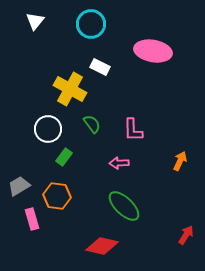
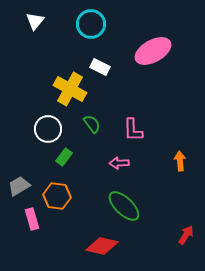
pink ellipse: rotated 39 degrees counterclockwise
orange arrow: rotated 30 degrees counterclockwise
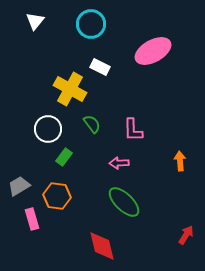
green ellipse: moved 4 px up
red diamond: rotated 64 degrees clockwise
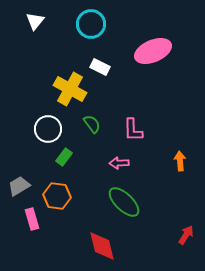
pink ellipse: rotated 6 degrees clockwise
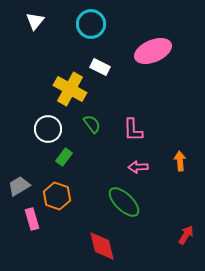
pink arrow: moved 19 px right, 4 px down
orange hexagon: rotated 12 degrees clockwise
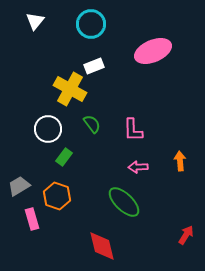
white rectangle: moved 6 px left, 1 px up; rotated 48 degrees counterclockwise
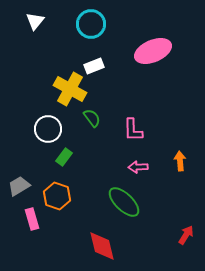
green semicircle: moved 6 px up
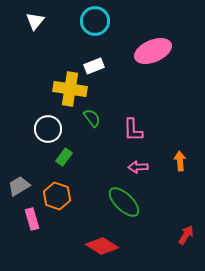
cyan circle: moved 4 px right, 3 px up
yellow cross: rotated 20 degrees counterclockwise
red diamond: rotated 44 degrees counterclockwise
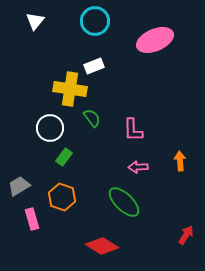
pink ellipse: moved 2 px right, 11 px up
white circle: moved 2 px right, 1 px up
orange hexagon: moved 5 px right, 1 px down
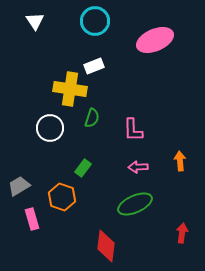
white triangle: rotated 12 degrees counterclockwise
green semicircle: rotated 54 degrees clockwise
green rectangle: moved 19 px right, 11 px down
green ellipse: moved 11 px right, 2 px down; rotated 68 degrees counterclockwise
red arrow: moved 4 px left, 2 px up; rotated 24 degrees counterclockwise
red diamond: moved 4 px right; rotated 64 degrees clockwise
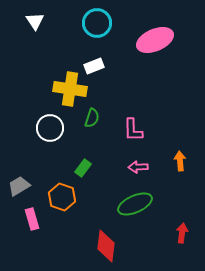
cyan circle: moved 2 px right, 2 px down
